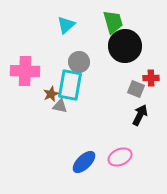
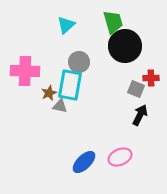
brown star: moved 2 px left, 1 px up
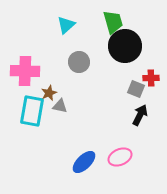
cyan rectangle: moved 38 px left, 26 px down
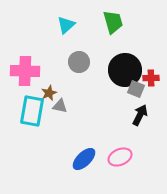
black circle: moved 24 px down
blue ellipse: moved 3 px up
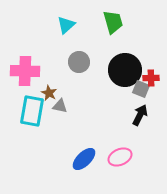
gray square: moved 5 px right
brown star: rotated 21 degrees counterclockwise
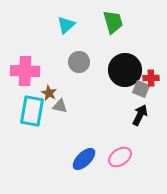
pink ellipse: rotated 10 degrees counterclockwise
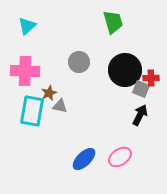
cyan triangle: moved 39 px left, 1 px down
brown star: rotated 21 degrees clockwise
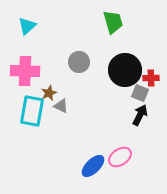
gray square: moved 1 px left, 4 px down
gray triangle: moved 1 px right; rotated 14 degrees clockwise
blue ellipse: moved 9 px right, 7 px down
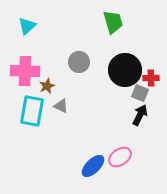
brown star: moved 2 px left, 7 px up
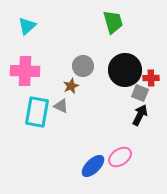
gray circle: moved 4 px right, 4 px down
brown star: moved 24 px right
cyan rectangle: moved 5 px right, 1 px down
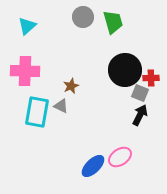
gray circle: moved 49 px up
